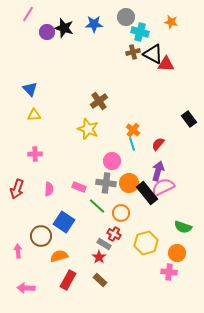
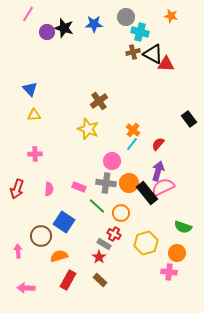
orange star at (171, 22): moved 6 px up
cyan line at (132, 144): rotated 56 degrees clockwise
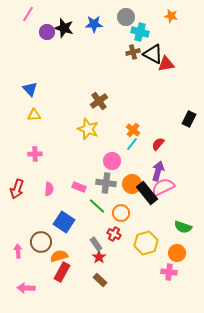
red triangle at (166, 64): rotated 12 degrees counterclockwise
black rectangle at (189, 119): rotated 63 degrees clockwise
orange circle at (129, 183): moved 3 px right, 1 px down
brown circle at (41, 236): moved 6 px down
gray rectangle at (104, 244): moved 8 px left; rotated 24 degrees clockwise
red rectangle at (68, 280): moved 6 px left, 8 px up
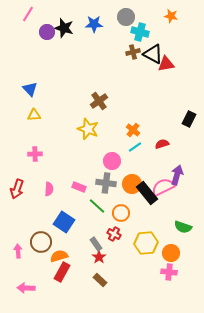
cyan line at (132, 144): moved 3 px right, 3 px down; rotated 16 degrees clockwise
red semicircle at (158, 144): moved 4 px right; rotated 32 degrees clockwise
purple arrow at (158, 171): moved 19 px right, 4 px down
yellow hexagon at (146, 243): rotated 10 degrees clockwise
orange circle at (177, 253): moved 6 px left
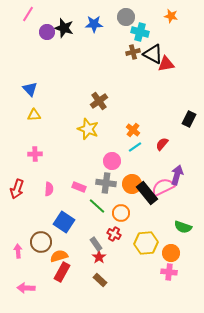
red semicircle at (162, 144): rotated 32 degrees counterclockwise
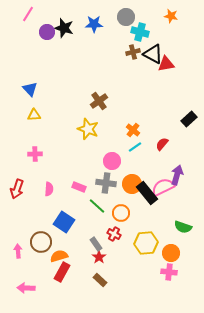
black rectangle at (189, 119): rotated 21 degrees clockwise
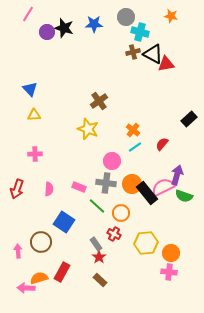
green semicircle at (183, 227): moved 1 px right, 31 px up
orange semicircle at (59, 256): moved 20 px left, 22 px down
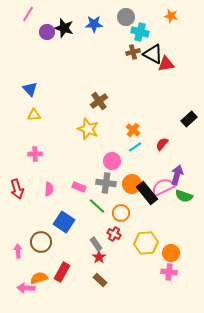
red arrow at (17, 189): rotated 36 degrees counterclockwise
